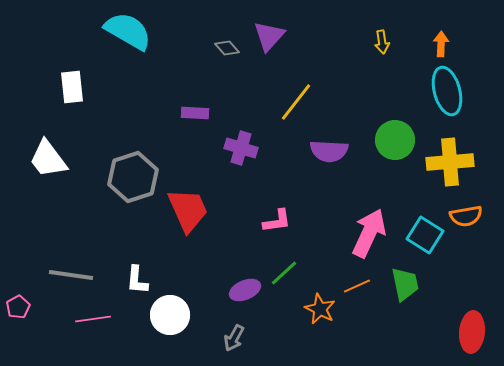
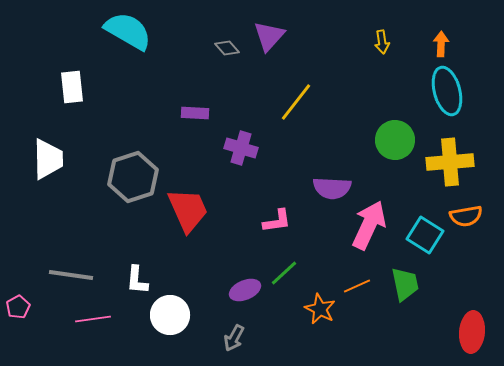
purple semicircle: moved 3 px right, 37 px down
white trapezoid: rotated 144 degrees counterclockwise
pink arrow: moved 8 px up
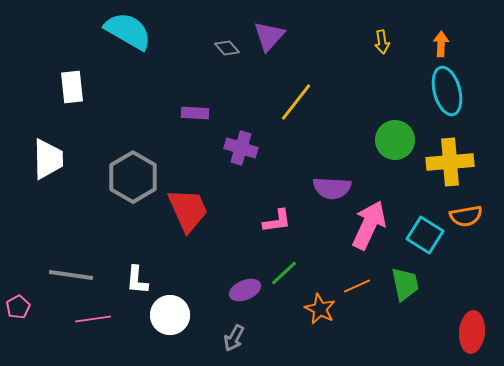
gray hexagon: rotated 12 degrees counterclockwise
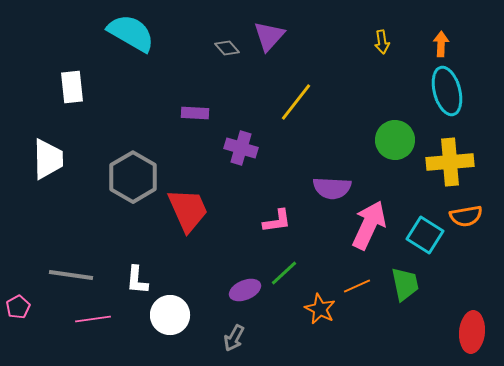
cyan semicircle: moved 3 px right, 2 px down
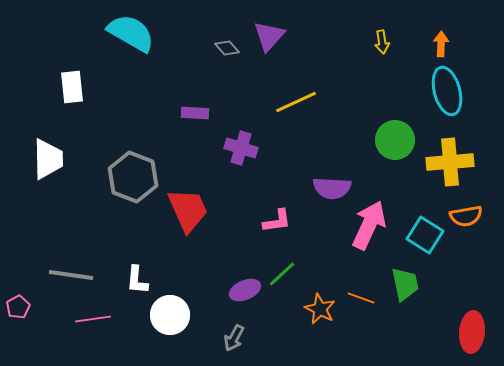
yellow line: rotated 27 degrees clockwise
gray hexagon: rotated 9 degrees counterclockwise
green line: moved 2 px left, 1 px down
orange line: moved 4 px right, 12 px down; rotated 44 degrees clockwise
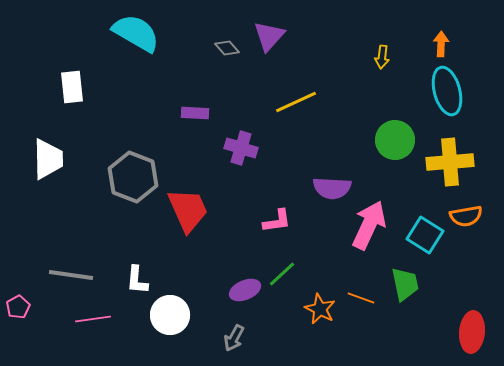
cyan semicircle: moved 5 px right
yellow arrow: moved 15 px down; rotated 15 degrees clockwise
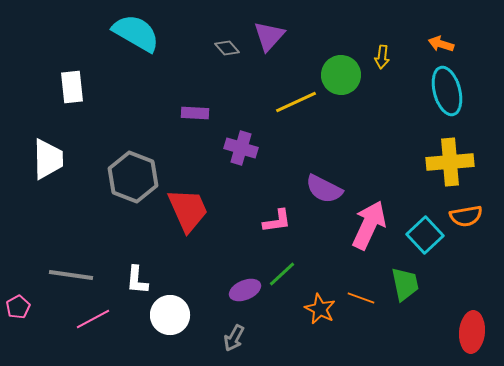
orange arrow: rotated 75 degrees counterclockwise
green circle: moved 54 px left, 65 px up
purple semicircle: moved 8 px left, 1 px down; rotated 24 degrees clockwise
cyan square: rotated 15 degrees clockwise
pink line: rotated 20 degrees counterclockwise
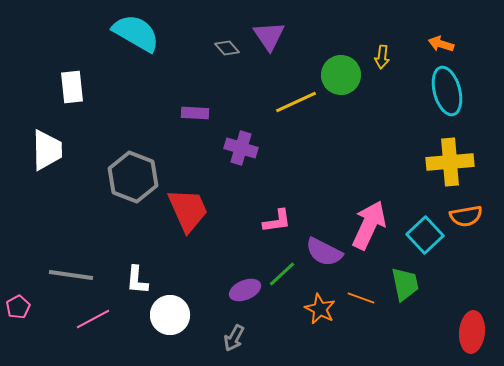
purple triangle: rotated 16 degrees counterclockwise
white trapezoid: moved 1 px left, 9 px up
purple semicircle: moved 63 px down
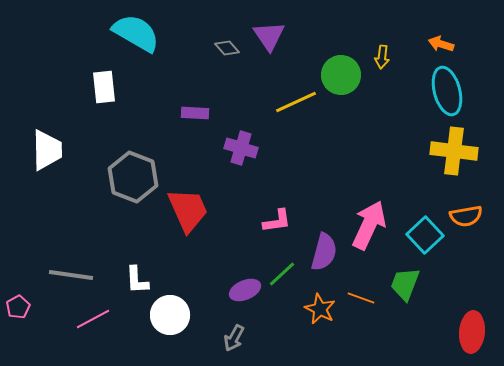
white rectangle: moved 32 px right
yellow cross: moved 4 px right, 11 px up; rotated 12 degrees clockwise
purple semicircle: rotated 102 degrees counterclockwise
white L-shape: rotated 8 degrees counterclockwise
green trapezoid: rotated 147 degrees counterclockwise
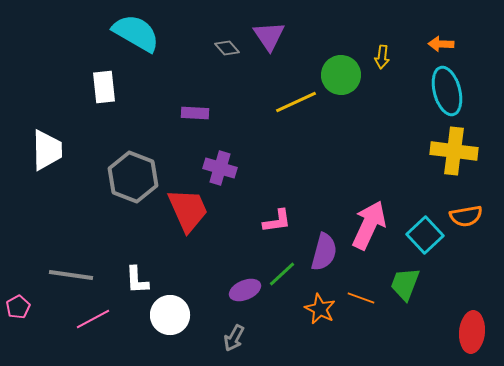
orange arrow: rotated 15 degrees counterclockwise
purple cross: moved 21 px left, 20 px down
